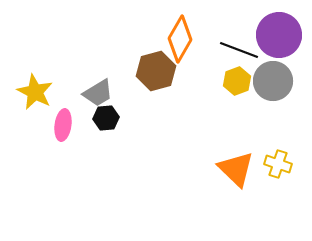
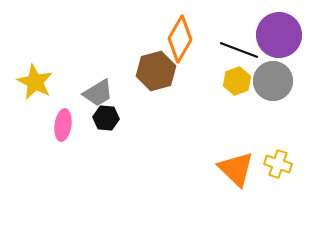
yellow star: moved 10 px up
black hexagon: rotated 10 degrees clockwise
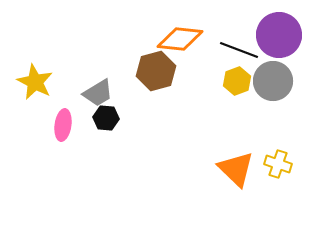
orange diamond: rotated 66 degrees clockwise
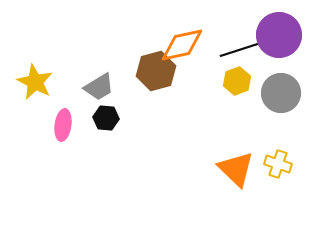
orange diamond: moved 2 px right, 6 px down; rotated 18 degrees counterclockwise
black line: rotated 39 degrees counterclockwise
gray circle: moved 8 px right, 12 px down
gray trapezoid: moved 1 px right, 6 px up
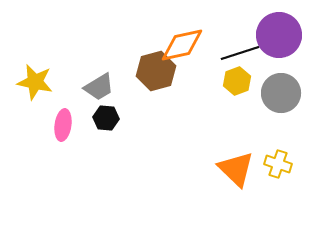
black line: moved 1 px right, 3 px down
yellow star: rotated 15 degrees counterclockwise
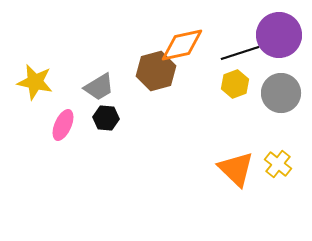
yellow hexagon: moved 2 px left, 3 px down
pink ellipse: rotated 16 degrees clockwise
yellow cross: rotated 20 degrees clockwise
